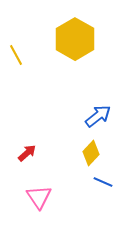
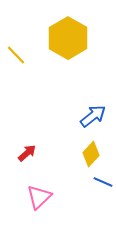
yellow hexagon: moved 7 px left, 1 px up
yellow line: rotated 15 degrees counterclockwise
blue arrow: moved 5 px left
yellow diamond: moved 1 px down
pink triangle: rotated 20 degrees clockwise
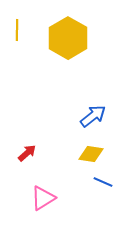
yellow line: moved 1 px right, 25 px up; rotated 45 degrees clockwise
yellow diamond: rotated 55 degrees clockwise
pink triangle: moved 4 px right, 1 px down; rotated 12 degrees clockwise
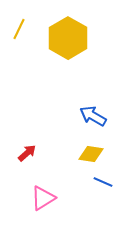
yellow line: moved 2 px right, 1 px up; rotated 25 degrees clockwise
blue arrow: rotated 112 degrees counterclockwise
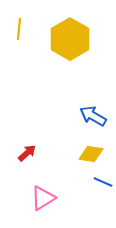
yellow line: rotated 20 degrees counterclockwise
yellow hexagon: moved 2 px right, 1 px down
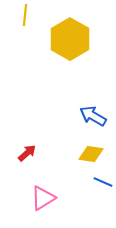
yellow line: moved 6 px right, 14 px up
